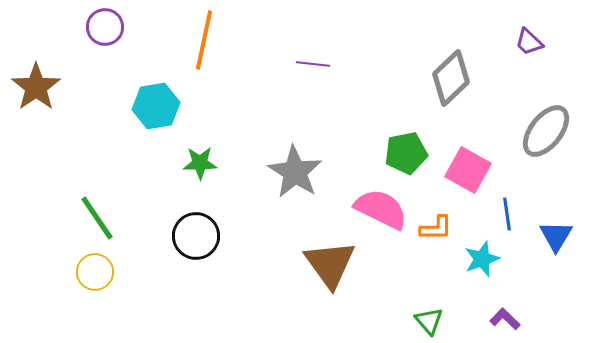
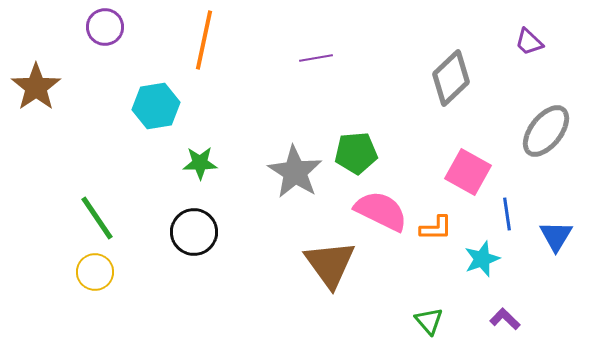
purple line: moved 3 px right, 6 px up; rotated 16 degrees counterclockwise
green pentagon: moved 50 px left; rotated 6 degrees clockwise
pink square: moved 2 px down
pink semicircle: moved 2 px down
black circle: moved 2 px left, 4 px up
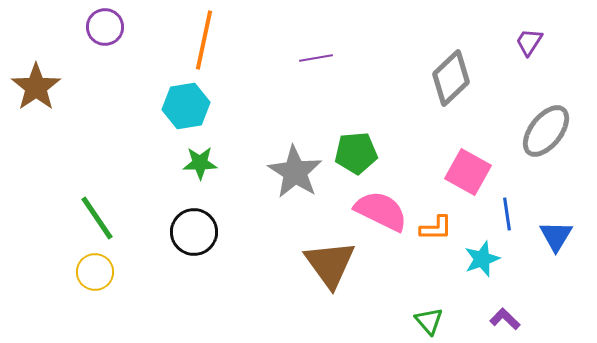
purple trapezoid: rotated 80 degrees clockwise
cyan hexagon: moved 30 px right
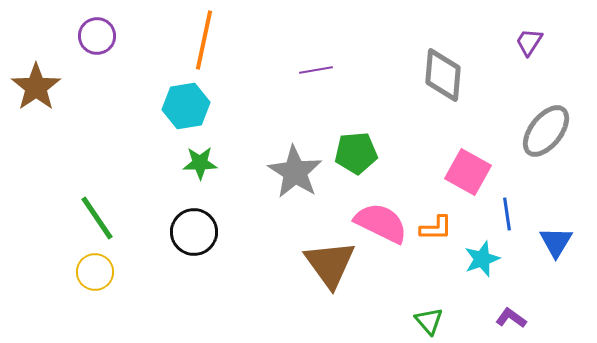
purple circle: moved 8 px left, 9 px down
purple line: moved 12 px down
gray diamond: moved 8 px left, 3 px up; rotated 42 degrees counterclockwise
pink semicircle: moved 12 px down
blue triangle: moved 6 px down
purple L-shape: moved 6 px right, 1 px up; rotated 8 degrees counterclockwise
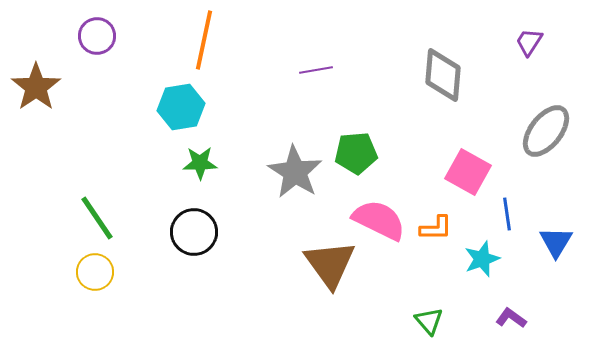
cyan hexagon: moved 5 px left, 1 px down
pink semicircle: moved 2 px left, 3 px up
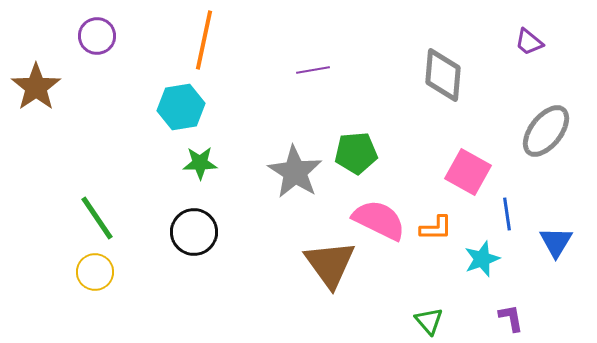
purple trapezoid: rotated 84 degrees counterclockwise
purple line: moved 3 px left
purple L-shape: rotated 44 degrees clockwise
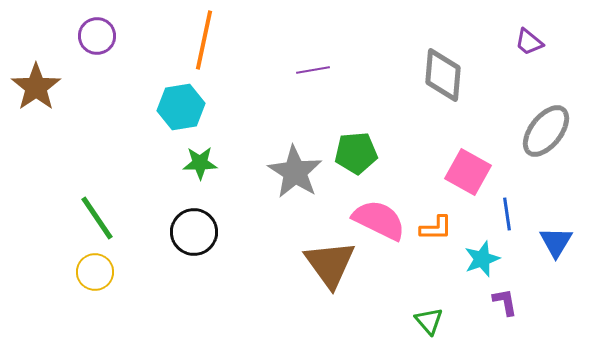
purple L-shape: moved 6 px left, 16 px up
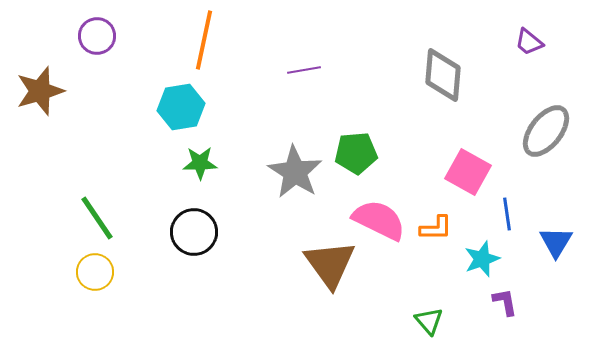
purple line: moved 9 px left
brown star: moved 4 px right, 4 px down; rotated 18 degrees clockwise
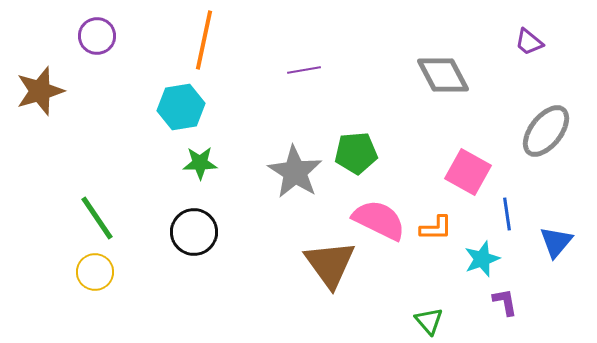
gray diamond: rotated 32 degrees counterclockwise
blue triangle: rotated 9 degrees clockwise
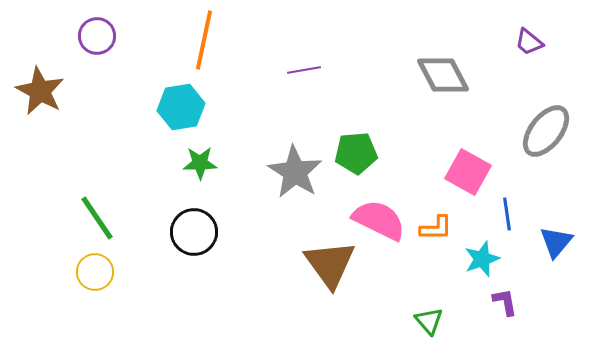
brown star: rotated 27 degrees counterclockwise
